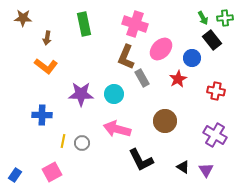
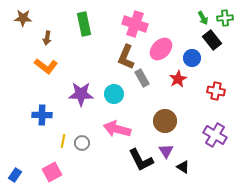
purple triangle: moved 40 px left, 19 px up
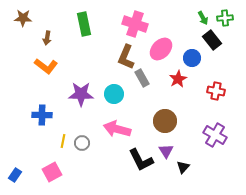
black triangle: rotated 40 degrees clockwise
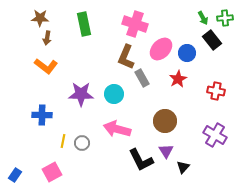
brown star: moved 17 px right
blue circle: moved 5 px left, 5 px up
